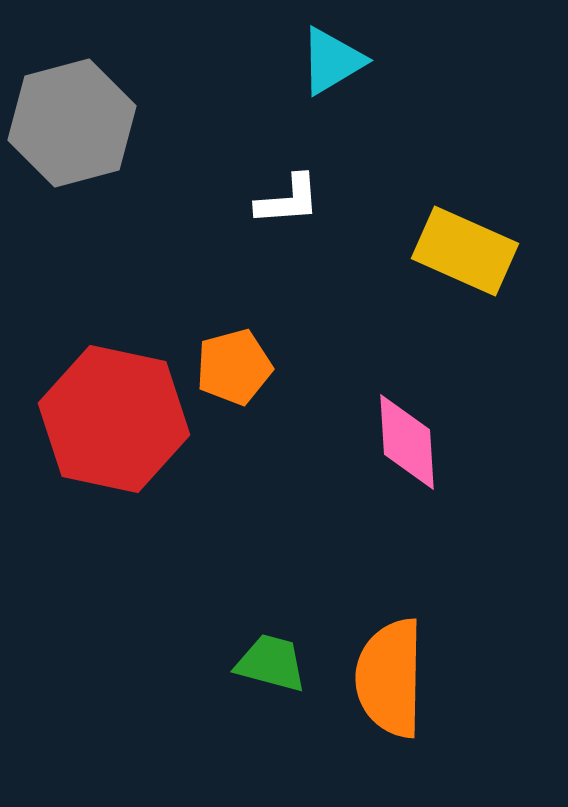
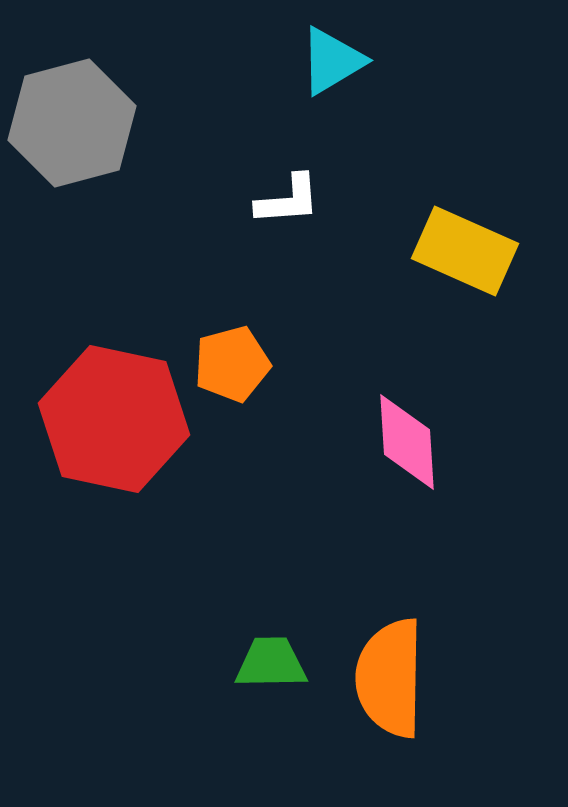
orange pentagon: moved 2 px left, 3 px up
green trapezoid: rotated 16 degrees counterclockwise
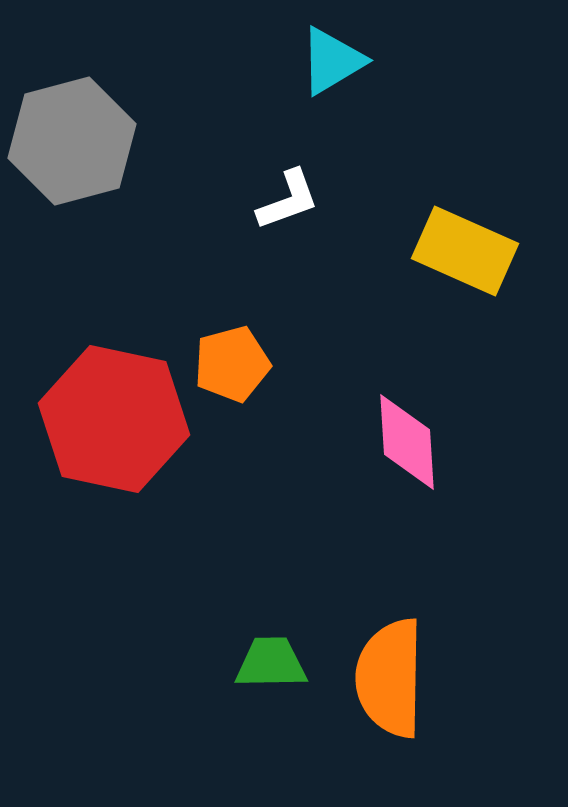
gray hexagon: moved 18 px down
white L-shape: rotated 16 degrees counterclockwise
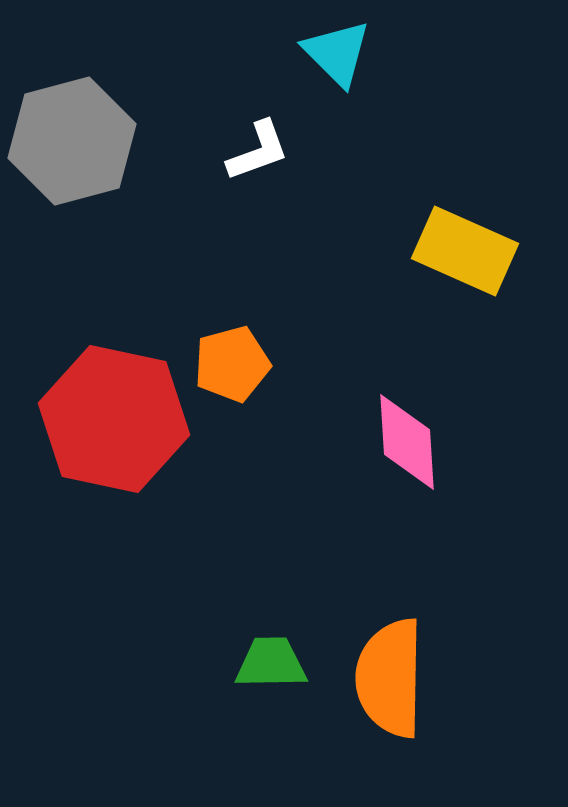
cyan triangle: moved 5 px right, 8 px up; rotated 44 degrees counterclockwise
white L-shape: moved 30 px left, 49 px up
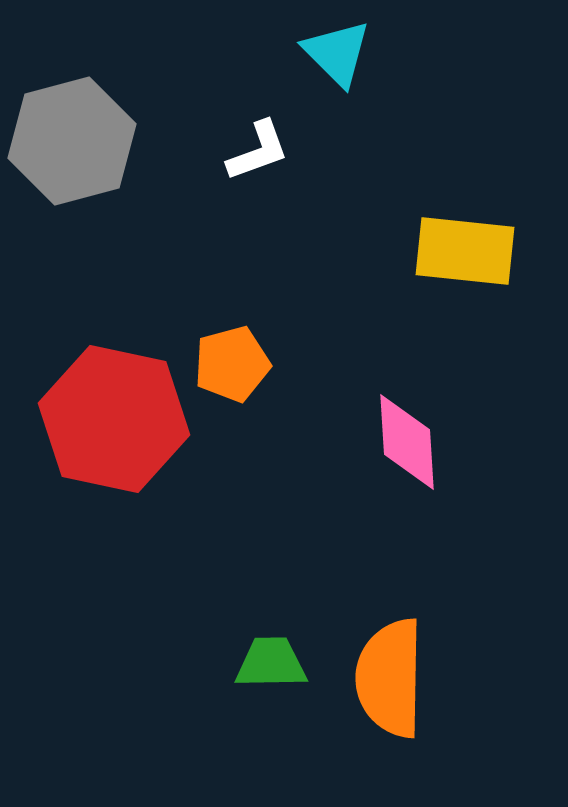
yellow rectangle: rotated 18 degrees counterclockwise
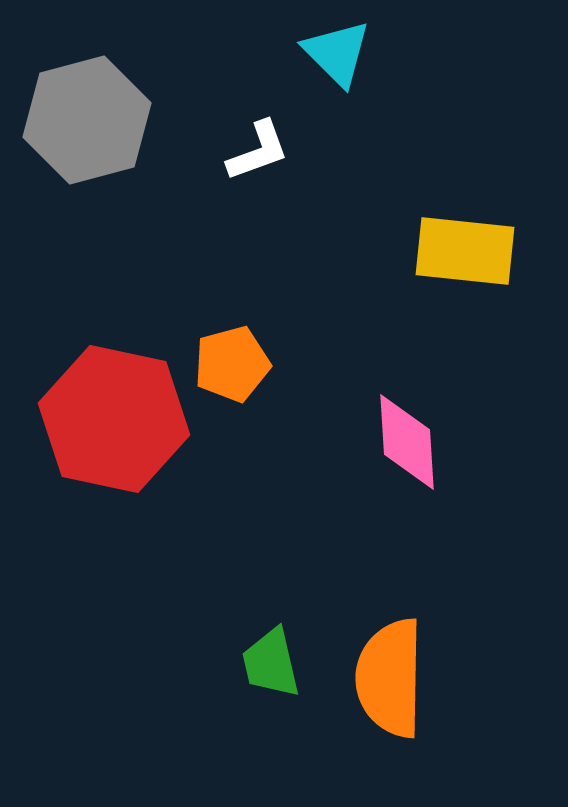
gray hexagon: moved 15 px right, 21 px up
green trapezoid: rotated 102 degrees counterclockwise
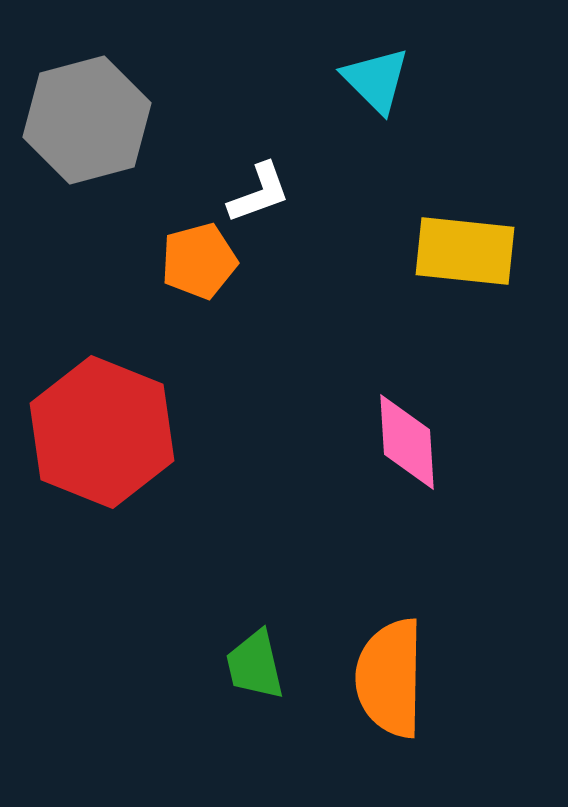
cyan triangle: moved 39 px right, 27 px down
white L-shape: moved 1 px right, 42 px down
orange pentagon: moved 33 px left, 103 px up
red hexagon: moved 12 px left, 13 px down; rotated 10 degrees clockwise
green trapezoid: moved 16 px left, 2 px down
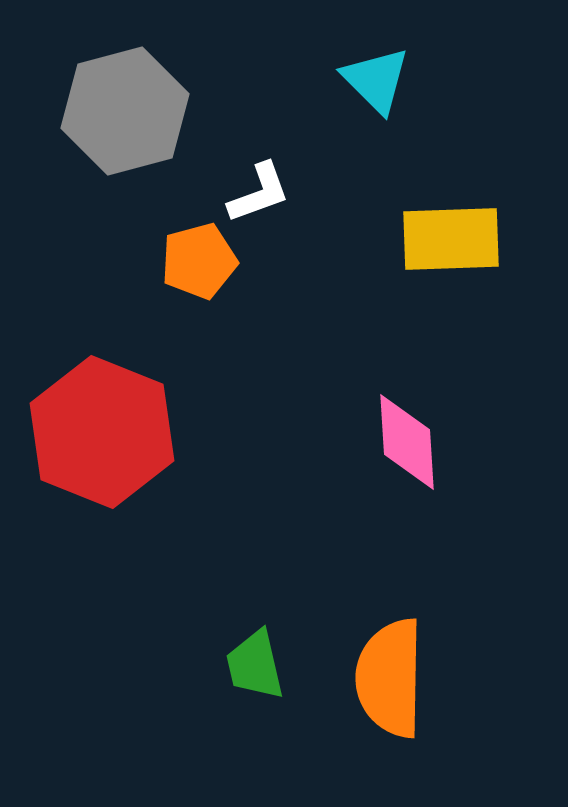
gray hexagon: moved 38 px right, 9 px up
yellow rectangle: moved 14 px left, 12 px up; rotated 8 degrees counterclockwise
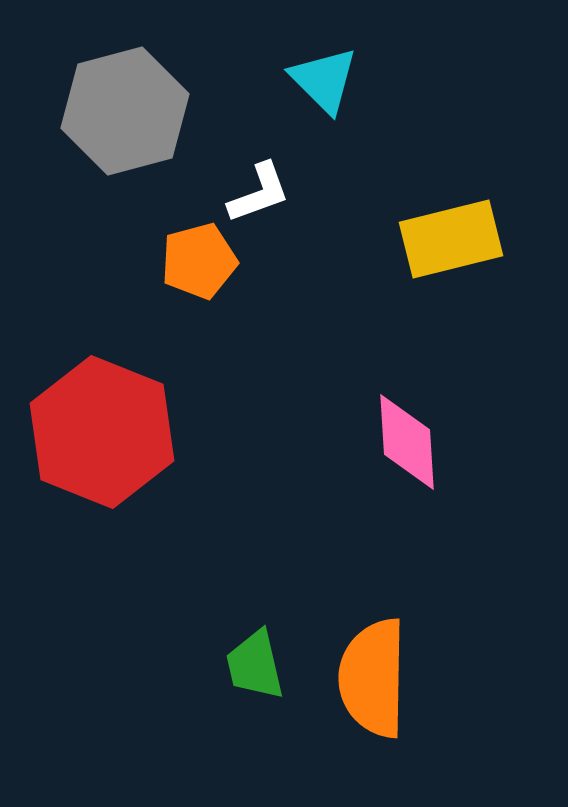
cyan triangle: moved 52 px left
yellow rectangle: rotated 12 degrees counterclockwise
orange semicircle: moved 17 px left
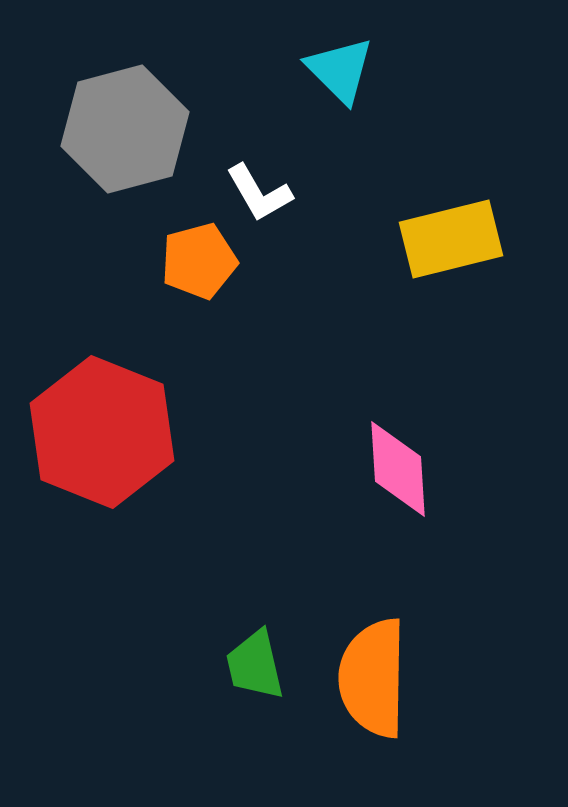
cyan triangle: moved 16 px right, 10 px up
gray hexagon: moved 18 px down
white L-shape: rotated 80 degrees clockwise
pink diamond: moved 9 px left, 27 px down
